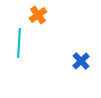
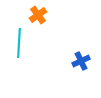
blue cross: rotated 18 degrees clockwise
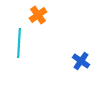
blue cross: rotated 30 degrees counterclockwise
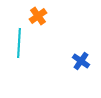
orange cross: moved 1 px down
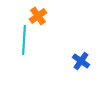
cyan line: moved 5 px right, 3 px up
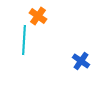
orange cross: rotated 18 degrees counterclockwise
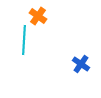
blue cross: moved 3 px down
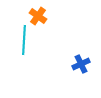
blue cross: rotated 30 degrees clockwise
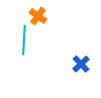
blue cross: rotated 18 degrees counterclockwise
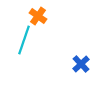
cyan line: rotated 16 degrees clockwise
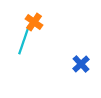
orange cross: moved 4 px left, 6 px down
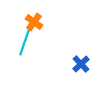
cyan line: moved 1 px right, 1 px down
